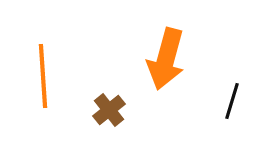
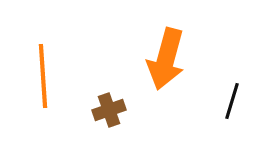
brown cross: rotated 20 degrees clockwise
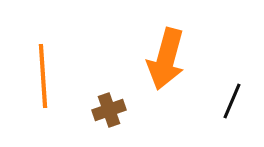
black line: rotated 6 degrees clockwise
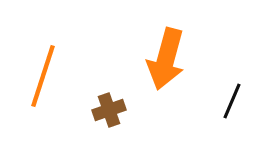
orange line: rotated 22 degrees clockwise
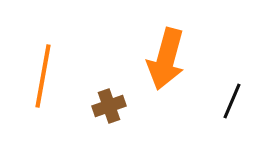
orange line: rotated 8 degrees counterclockwise
brown cross: moved 4 px up
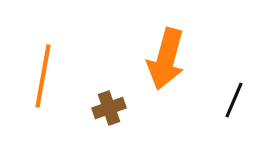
black line: moved 2 px right, 1 px up
brown cross: moved 2 px down
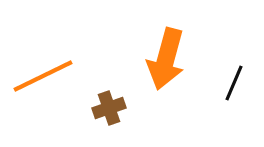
orange line: rotated 54 degrees clockwise
black line: moved 17 px up
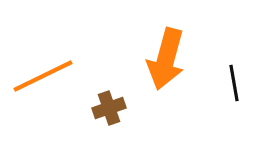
black line: rotated 33 degrees counterclockwise
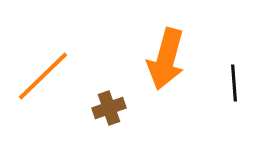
orange line: rotated 18 degrees counterclockwise
black line: rotated 6 degrees clockwise
